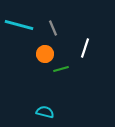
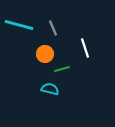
white line: rotated 36 degrees counterclockwise
green line: moved 1 px right
cyan semicircle: moved 5 px right, 23 px up
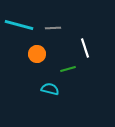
gray line: rotated 70 degrees counterclockwise
orange circle: moved 8 px left
green line: moved 6 px right
